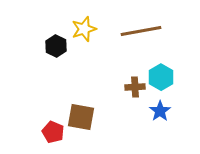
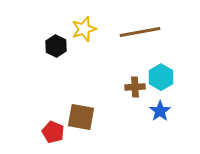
brown line: moved 1 px left, 1 px down
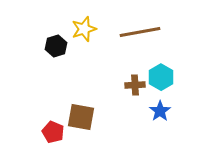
black hexagon: rotated 15 degrees clockwise
brown cross: moved 2 px up
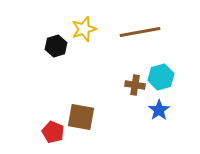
cyan hexagon: rotated 15 degrees clockwise
brown cross: rotated 12 degrees clockwise
blue star: moved 1 px left, 1 px up
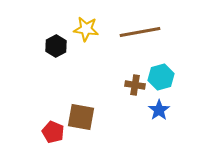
yellow star: moved 2 px right; rotated 25 degrees clockwise
black hexagon: rotated 10 degrees counterclockwise
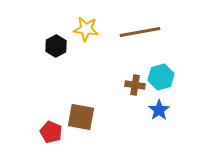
red pentagon: moved 2 px left
